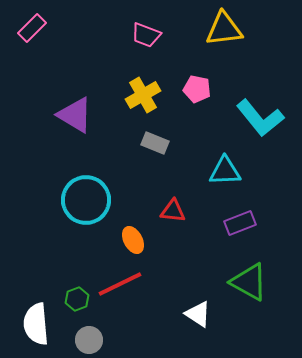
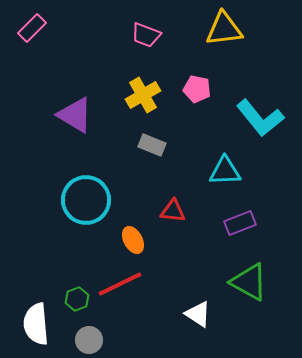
gray rectangle: moved 3 px left, 2 px down
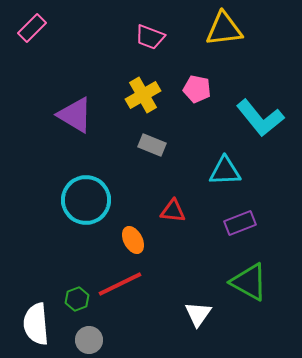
pink trapezoid: moved 4 px right, 2 px down
white triangle: rotated 32 degrees clockwise
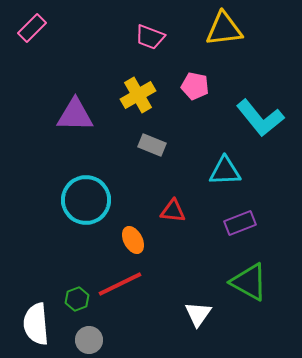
pink pentagon: moved 2 px left, 3 px up
yellow cross: moved 5 px left
purple triangle: rotated 30 degrees counterclockwise
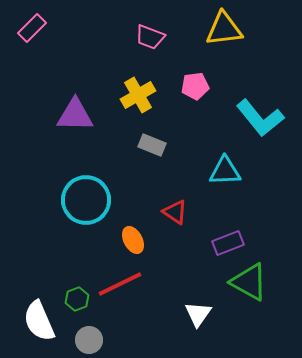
pink pentagon: rotated 20 degrees counterclockwise
red triangle: moved 2 px right, 1 px down; rotated 28 degrees clockwise
purple rectangle: moved 12 px left, 20 px down
white semicircle: moved 3 px right, 3 px up; rotated 18 degrees counterclockwise
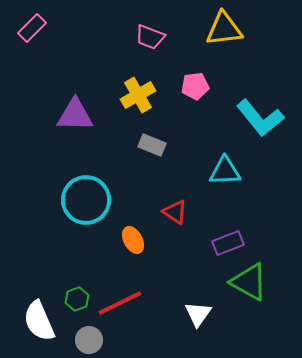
red line: moved 19 px down
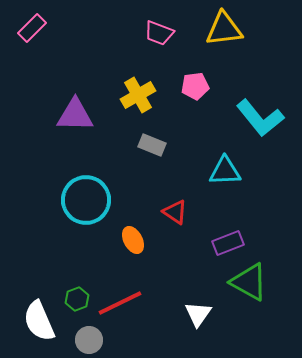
pink trapezoid: moved 9 px right, 4 px up
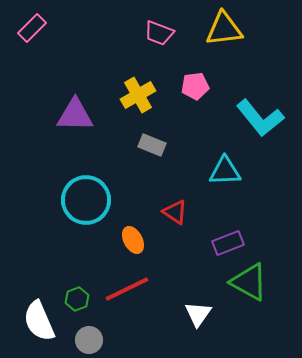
red line: moved 7 px right, 14 px up
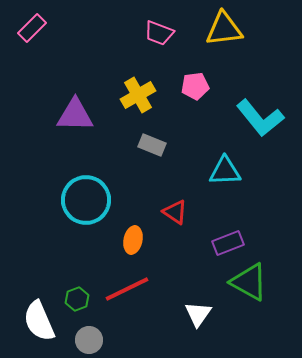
orange ellipse: rotated 40 degrees clockwise
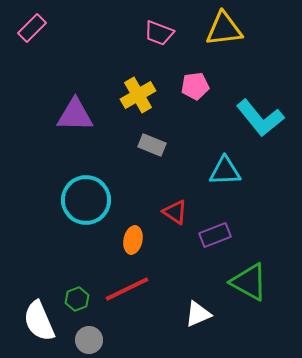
purple rectangle: moved 13 px left, 8 px up
white triangle: rotated 32 degrees clockwise
